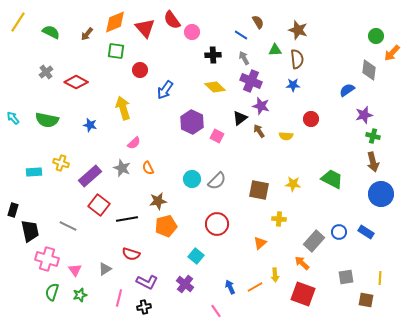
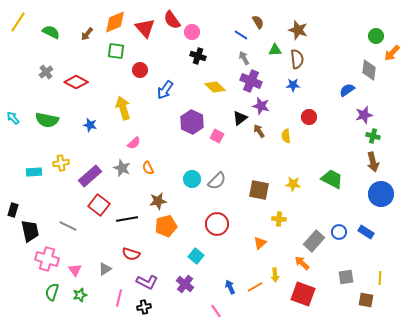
black cross at (213, 55): moved 15 px left, 1 px down; rotated 21 degrees clockwise
red circle at (311, 119): moved 2 px left, 2 px up
yellow semicircle at (286, 136): rotated 80 degrees clockwise
yellow cross at (61, 163): rotated 28 degrees counterclockwise
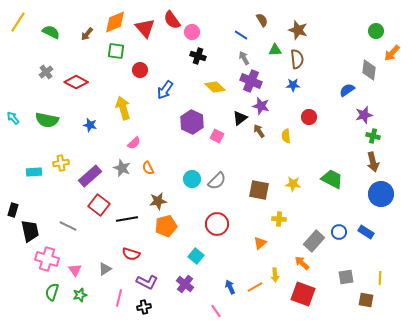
brown semicircle at (258, 22): moved 4 px right, 2 px up
green circle at (376, 36): moved 5 px up
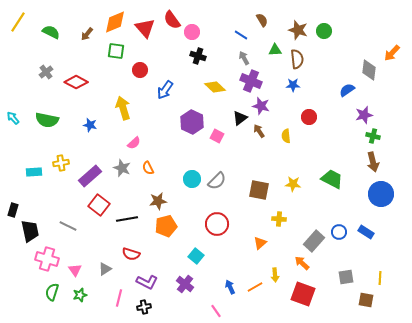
green circle at (376, 31): moved 52 px left
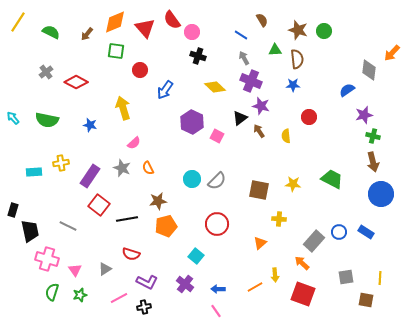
purple rectangle at (90, 176): rotated 15 degrees counterclockwise
blue arrow at (230, 287): moved 12 px left, 2 px down; rotated 64 degrees counterclockwise
pink line at (119, 298): rotated 48 degrees clockwise
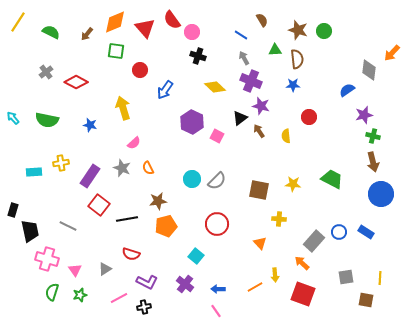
orange triangle at (260, 243): rotated 32 degrees counterclockwise
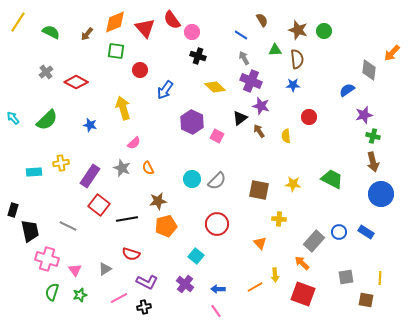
green semicircle at (47, 120): rotated 55 degrees counterclockwise
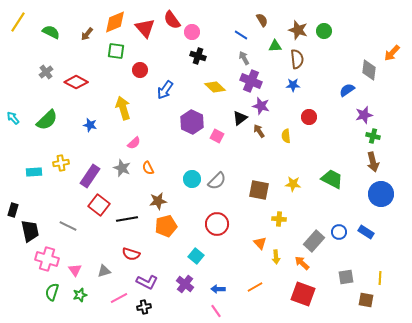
green triangle at (275, 50): moved 4 px up
gray triangle at (105, 269): moved 1 px left, 2 px down; rotated 16 degrees clockwise
yellow arrow at (275, 275): moved 1 px right, 18 px up
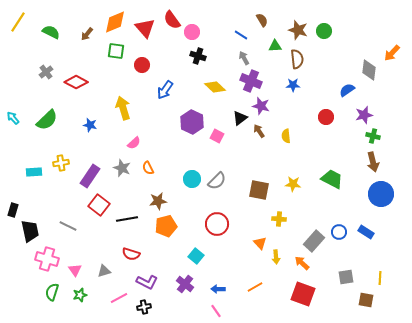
red circle at (140, 70): moved 2 px right, 5 px up
red circle at (309, 117): moved 17 px right
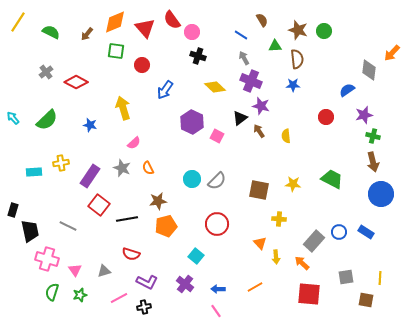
red square at (303, 294): moved 6 px right; rotated 15 degrees counterclockwise
